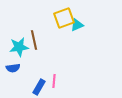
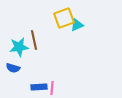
blue semicircle: rotated 24 degrees clockwise
pink line: moved 2 px left, 7 px down
blue rectangle: rotated 56 degrees clockwise
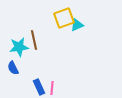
blue semicircle: rotated 48 degrees clockwise
blue rectangle: rotated 70 degrees clockwise
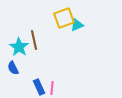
cyan star: rotated 30 degrees counterclockwise
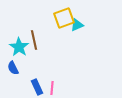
blue rectangle: moved 2 px left
